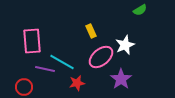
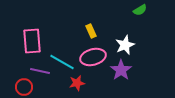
pink ellipse: moved 8 px left; rotated 25 degrees clockwise
purple line: moved 5 px left, 2 px down
purple star: moved 9 px up
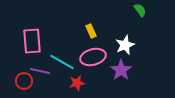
green semicircle: rotated 96 degrees counterclockwise
red circle: moved 6 px up
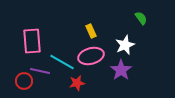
green semicircle: moved 1 px right, 8 px down
pink ellipse: moved 2 px left, 1 px up
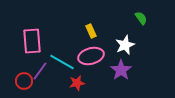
purple line: rotated 66 degrees counterclockwise
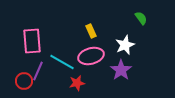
purple line: moved 2 px left; rotated 12 degrees counterclockwise
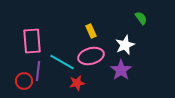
purple line: rotated 18 degrees counterclockwise
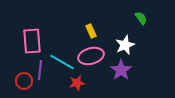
purple line: moved 2 px right, 1 px up
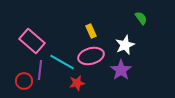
pink rectangle: rotated 45 degrees counterclockwise
